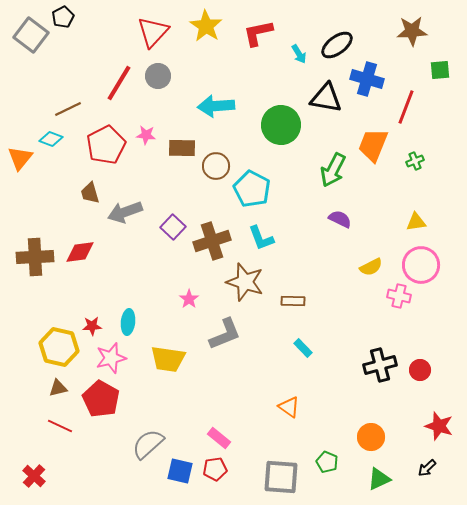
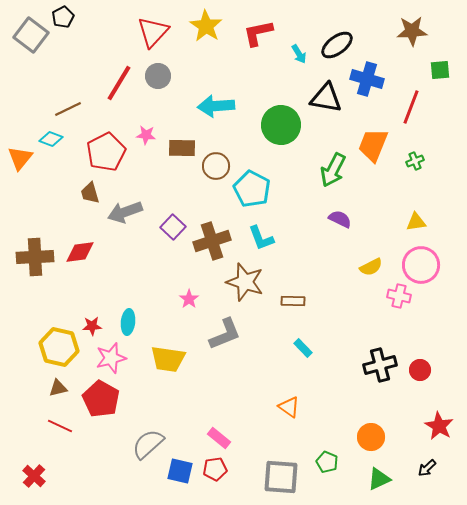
red line at (406, 107): moved 5 px right
red pentagon at (106, 145): moved 7 px down
red star at (439, 426): rotated 12 degrees clockwise
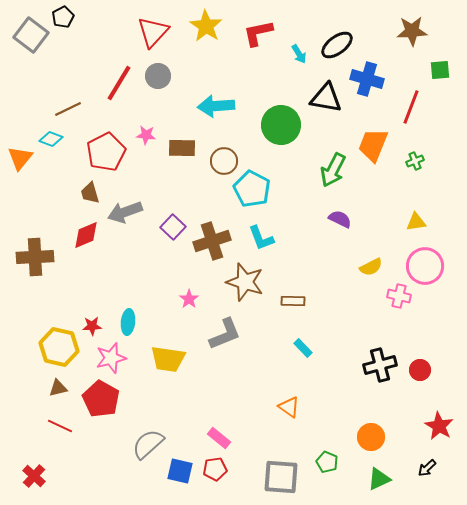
brown circle at (216, 166): moved 8 px right, 5 px up
red diamond at (80, 252): moved 6 px right, 17 px up; rotated 16 degrees counterclockwise
pink circle at (421, 265): moved 4 px right, 1 px down
